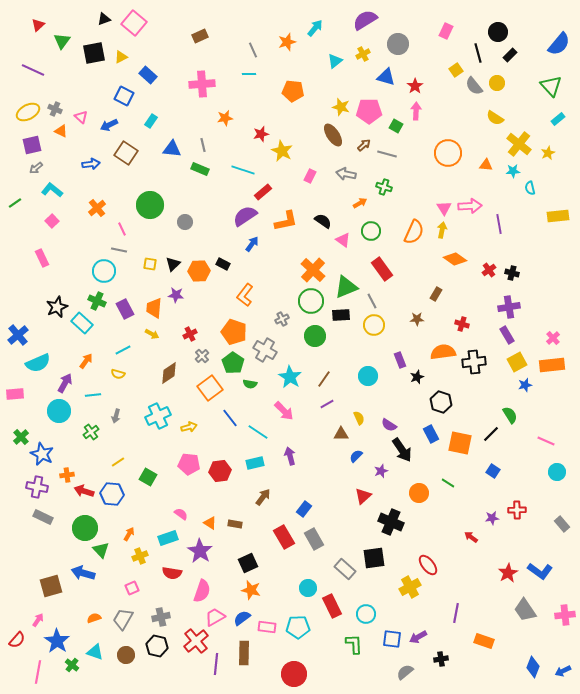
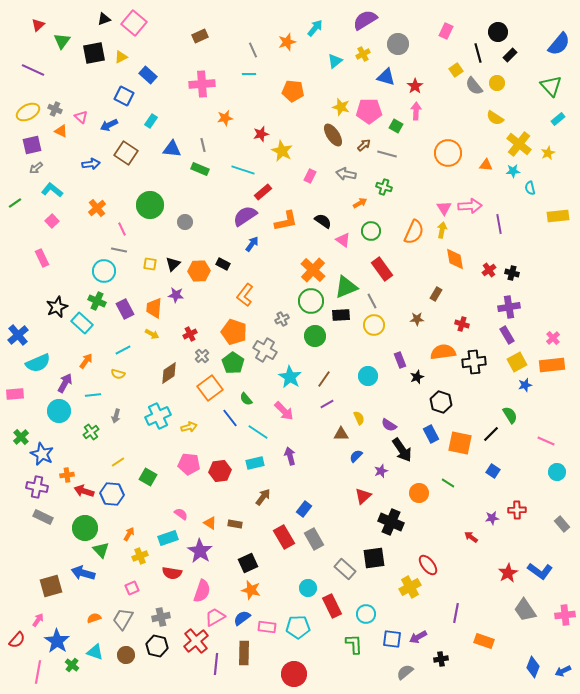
orange diamond at (455, 259): rotated 45 degrees clockwise
green semicircle at (250, 384): moved 4 px left, 15 px down; rotated 40 degrees clockwise
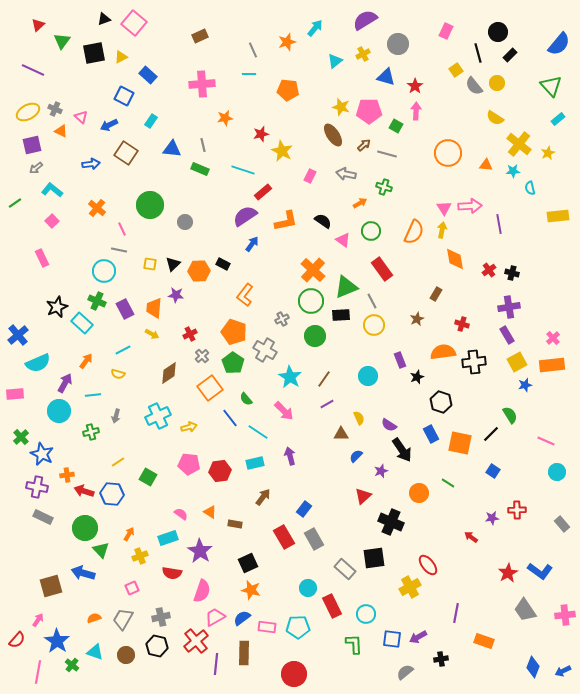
orange pentagon at (293, 91): moved 5 px left, 1 px up
orange cross at (97, 208): rotated 12 degrees counterclockwise
brown star at (417, 319): rotated 24 degrees counterclockwise
green cross at (91, 432): rotated 21 degrees clockwise
orange triangle at (210, 523): moved 11 px up
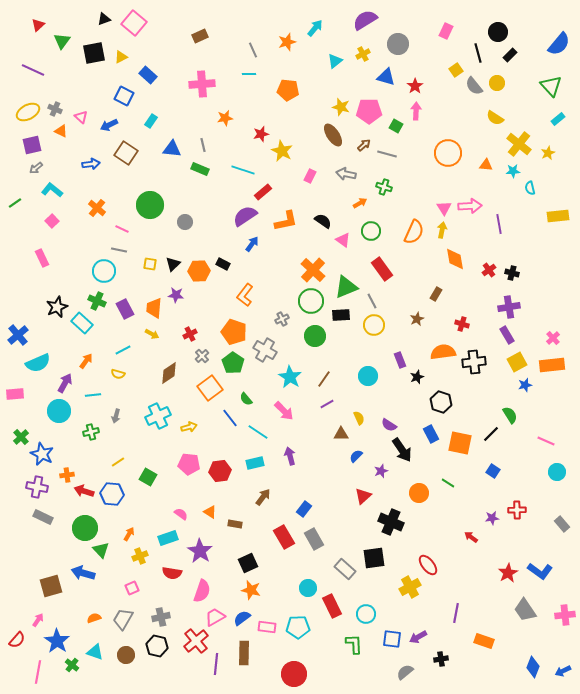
pink line at (122, 229): rotated 40 degrees counterclockwise
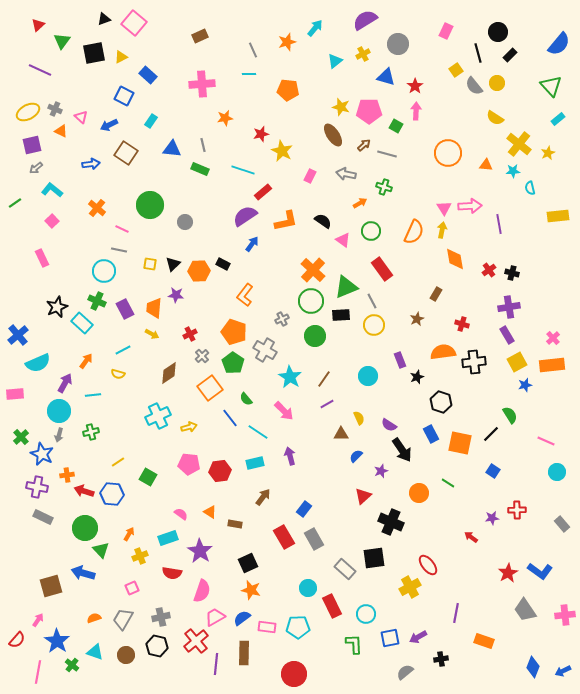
purple line at (33, 70): moved 7 px right
gray arrow at (116, 416): moved 57 px left, 19 px down
blue square at (392, 639): moved 2 px left, 1 px up; rotated 18 degrees counterclockwise
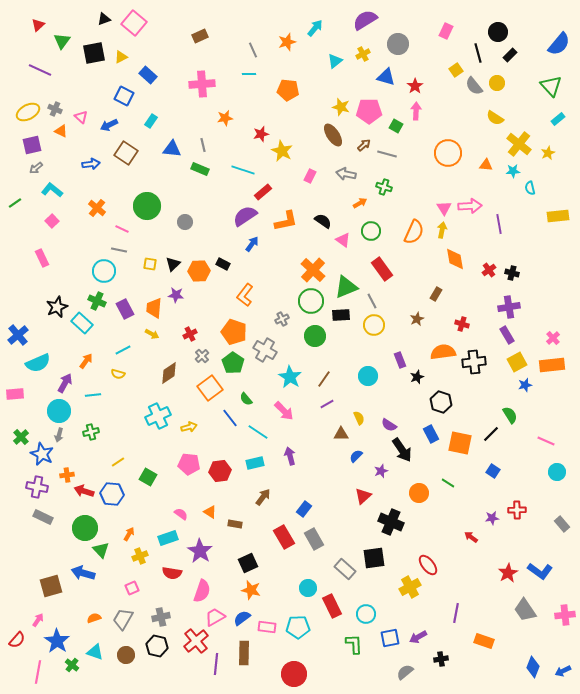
green circle at (150, 205): moved 3 px left, 1 px down
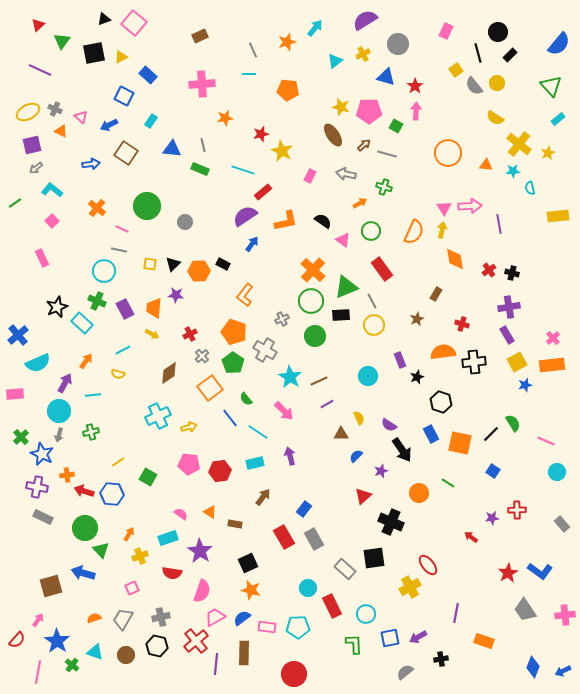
brown line at (324, 379): moved 5 px left, 2 px down; rotated 30 degrees clockwise
green semicircle at (510, 415): moved 3 px right, 8 px down
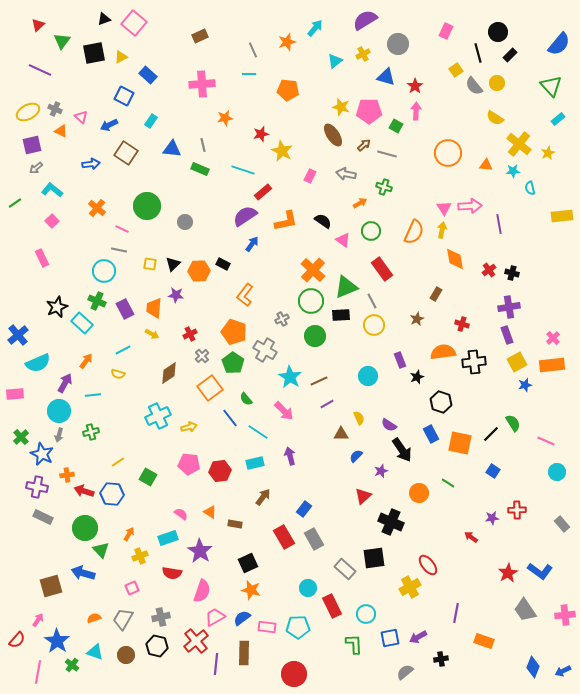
yellow rectangle at (558, 216): moved 4 px right
purple rectangle at (507, 335): rotated 12 degrees clockwise
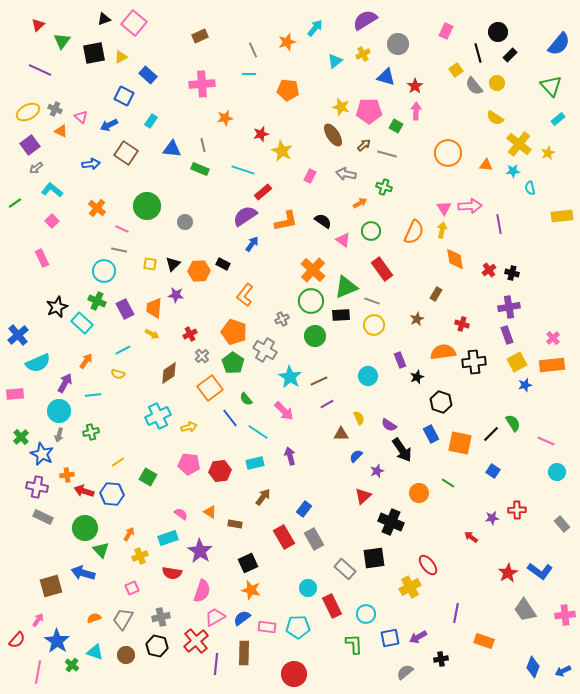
purple square at (32, 145): moved 2 px left; rotated 24 degrees counterclockwise
gray line at (372, 301): rotated 42 degrees counterclockwise
purple star at (381, 471): moved 4 px left
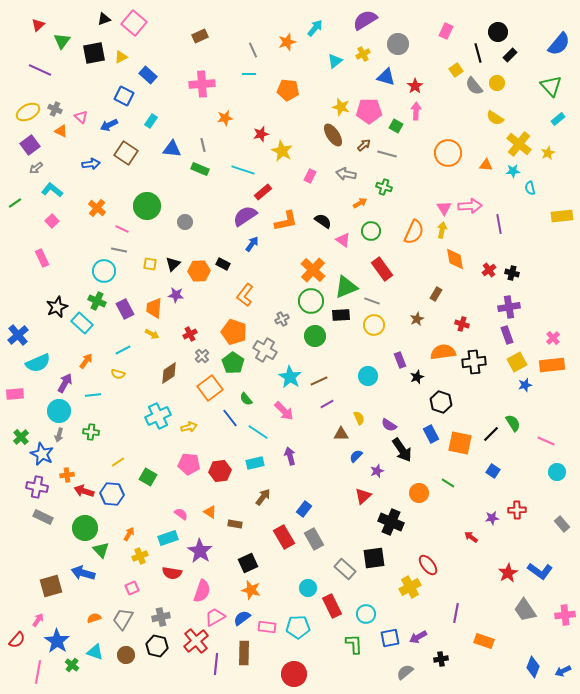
green cross at (91, 432): rotated 21 degrees clockwise
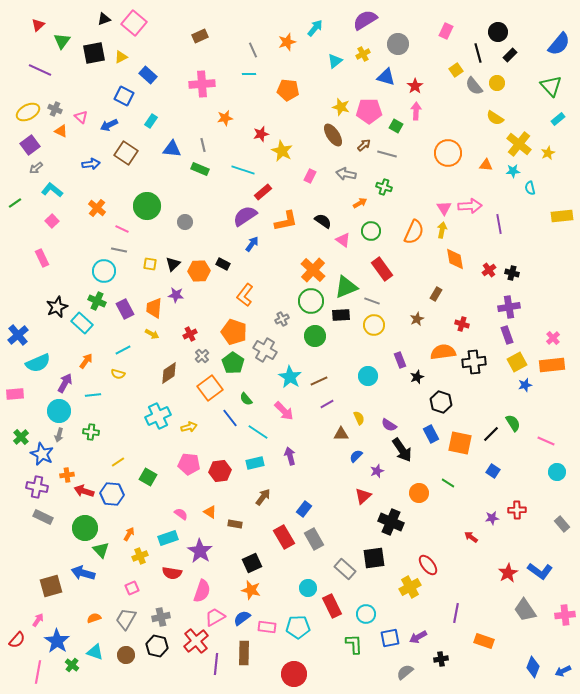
black square at (248, 563): moved 4 px right
gray trapezoid at (123, 619): moved 3 px right
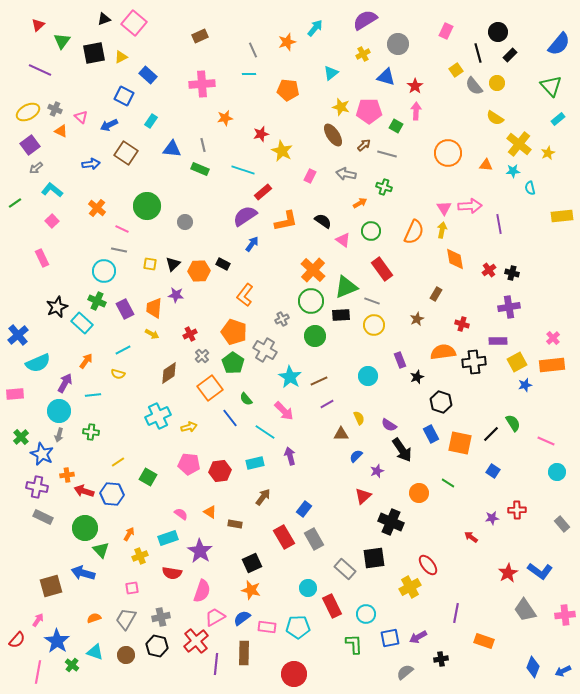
cyan triangle at (335, 61): moved 4 px left, 12 px down
purple rectangle at (507, 335): moved 9 px left, 6 px down; rotated 72 degrees counterclockwise
cyan line at (258, 432): moved 7 px right
pink square at (132, 588): rotated 16 degrees clockwise
